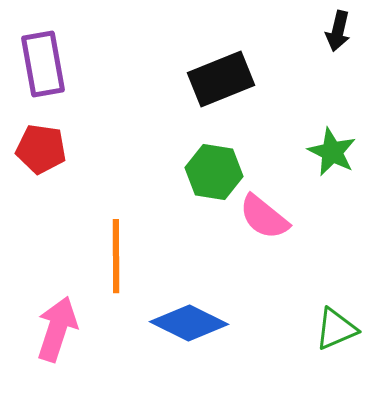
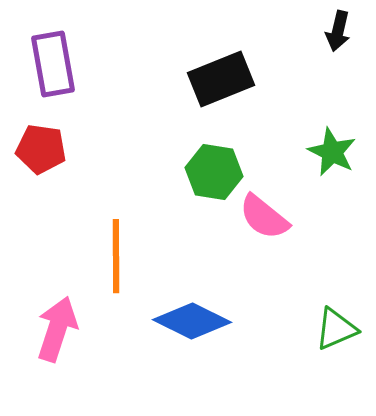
purple rectangle: moved 10 px right
blue diamond: moved 3 px right, 2 px up
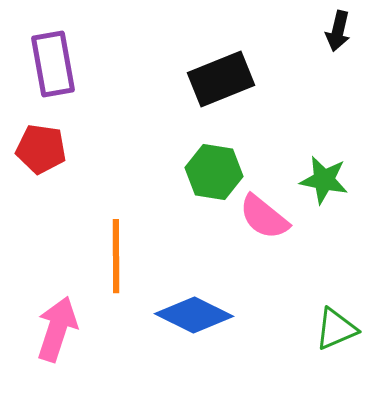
green star: moved 8 px left, 28 px down; rotated 15 degrees counterclockwise
blue diamond: moved 2 px right, 6 px up
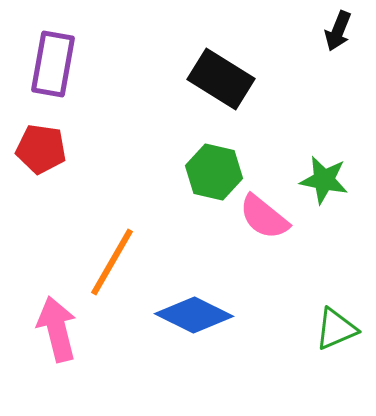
black arrow: rotated 9 degrees clockwise
purple rectangle: rotated 20 degrees clockwise
black rectangle: rotated 54 degrees clockwise
green hexagon: rotated 4 degrees clockwise
orange line: moved 4 px left, 6 px down; rotated 30 degrees clockwise
pink arrow: rotated 32 degrees counterclockwise
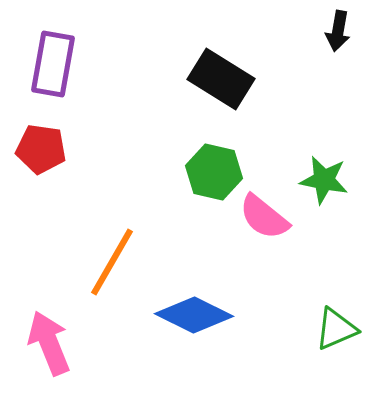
black arrow: rotated 12 degrees counterclockwise
pink arrow: moved 8 px left, 14 px down; rotated 8 degrees counterclockwise
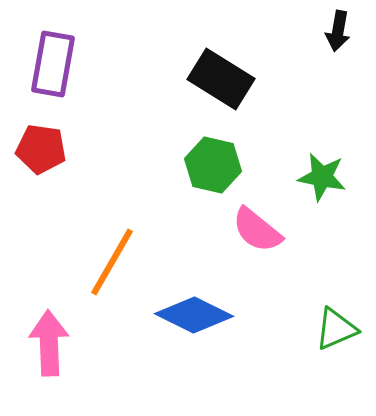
green hexagon: moved 1 px left, 7 px up
green star: moved 2 px left, 3 px up
pink semicircle: moved 7 px left, 13 px down
pink arrow: rotated 20 degrees clockwise
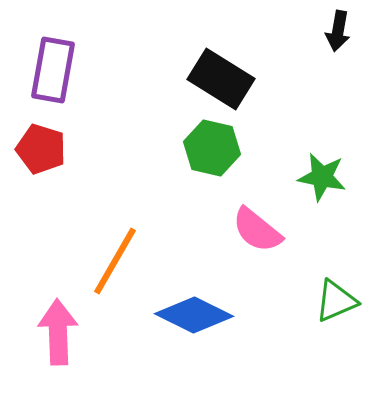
purple rectangle: moved 6 px down
red pentagon: rotated 9 degrees clockwise
green hexagon: moved 1 px left, 17 px up
orange line: moved 3 px right, 1 px up
green triangle: moved 28 px up
pink arrow: moved 9 px right, 11 px up
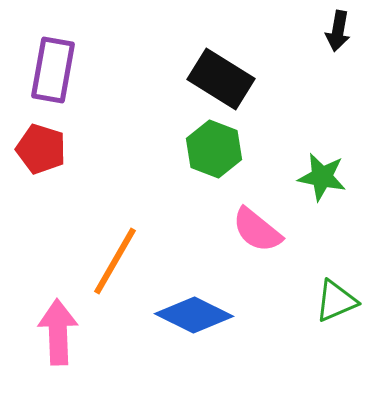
green hexagon: moved 2 px right, 1 px down; rotated 8 degrees clockwise
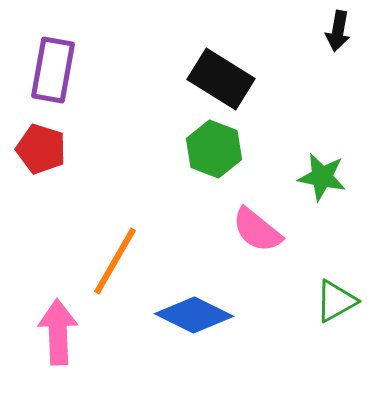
green triangle: rotated 6 degrees counterclockwise
